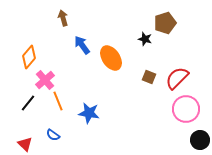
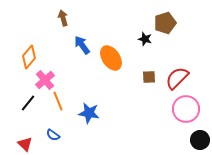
brown square: rotated 24 degrees counterclockwise
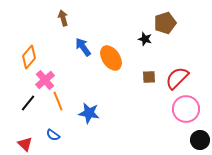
blue arrow: moved 1 px right, 2 px down
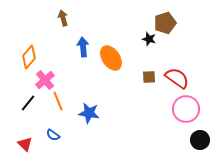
black star: moved 4 px right
blue arrow: rotated 30 degrees clockwise
red semicircle: rotated 80 degrees clockwise
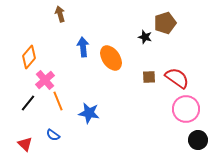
brown arrow: moved 3 px left, 4 px up
black star: moved 4 px left, 2 px up
black circle: moved 2 px left
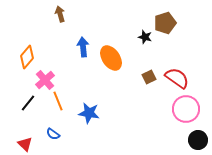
orange diamond: moved 2 px left
brown square: rotated 24 degrees counterclockwise
blue semicircle: moved 1 px up
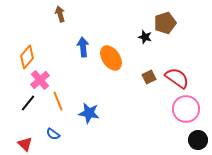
pink cross: moved 5 px left
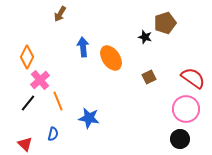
brown arrow: rotated 133 degrees counterclockwise
orange diamond: rotated 15 degrees counterclockwise
red semicircle: moved 16 px right
blue star: moved 5 px down
blue semicircle: rotated 112 degrees counterclockwise
black circle: moved 18 px left, 1 px up
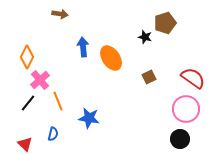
brown arrow: rotated 112 degrees counterclockwise
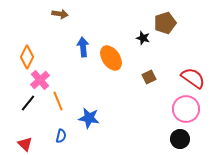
black star: moved 2 px left, 1 px down
blue semicircle: moved 8 px right, 2 px down
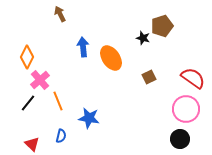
brown arrow: rotated 126 degrees counterclockwise
brown pentagon: moved 3 px left, 3 px down
red triangle: moved 7 px right
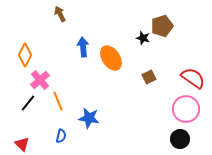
orange diamond: moved 2 px left, 2 px up
red triangle: moved 10 px left
